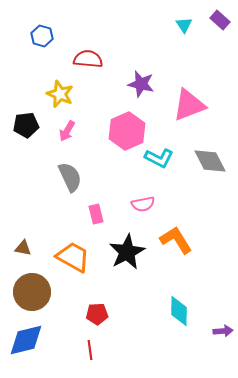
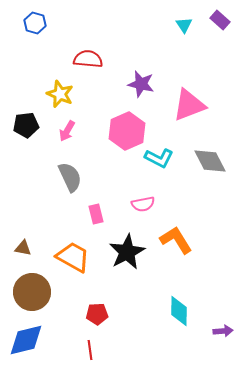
blue hexagon: moved 7 px left, 13 px up
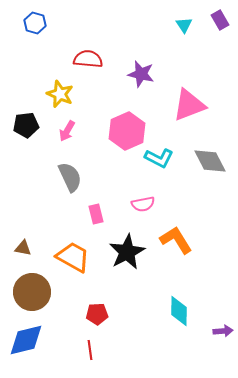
purple rectangle: rotated 18 degrees clockwise
purple star: moved 10 px up
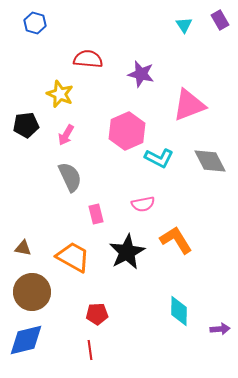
pink arrow: moved 1 px left, 4 px down
purple arrow: moved 3 px left, 2 px up
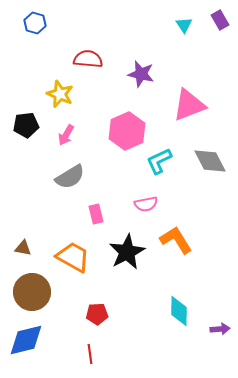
cyan L-shape: moved 3 px down; rotated 128 degrees clockwise
gray semicircle: rotated 84 degrees clockwise
pink semicircle: moved 3 px right
red line: moved 4 px down
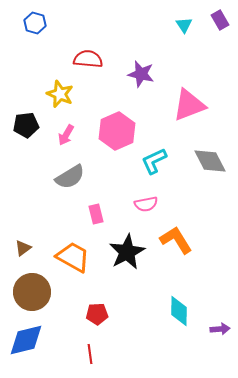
pink hexagon: moved 10 px left
cyan L-shape: moved 5 px left
brown triangle: rotated 48 degrees counterclockwise
